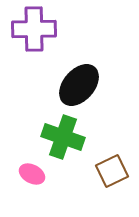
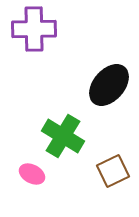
black ellipse: moved 30 px right
green cross: moved 1 px up; rotated 12 degrees clockwise
brown square: moved 1 px right
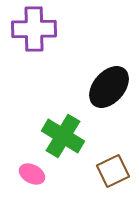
black ellipse: moved 2 px down
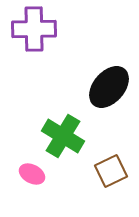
brown square: moved 2 px left
